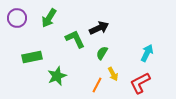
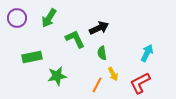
green semicircle: rotated 40 degrees counterclockwise
green star: rotated 12 degrees clockwise
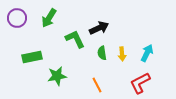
yellow arrow: moved 9 px right, 20 px up; rotated 24 degrees clockwise
orange line: rotated 56 degrees counterclockwise
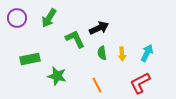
green rectangle: moved 2 px left, 2 px down
green star: rotated 24 degrees clockwise
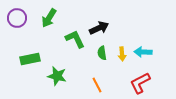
cyan arrow: moved 4 px left, 1 px up; rotated 114 degrees counterclockwise
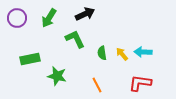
black arrow: moved 14 px left, 14 px up
yellow arrow: rotated 144 degrees clockwise
red L-shape: rotated 35 degrees clockwise
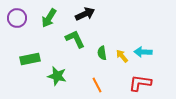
yellow arrow: moved 2 px down
